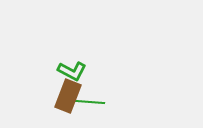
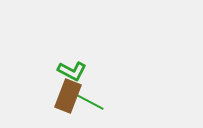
green line: rotated 24 degrees clockwise
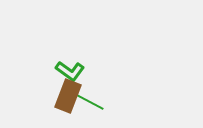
green L-shape: moved 2 px left; rotated 8 degrees clockwise
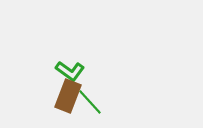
green line: rotated 20 degrees clockwise
